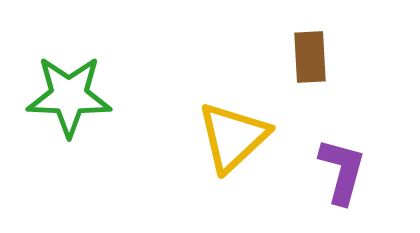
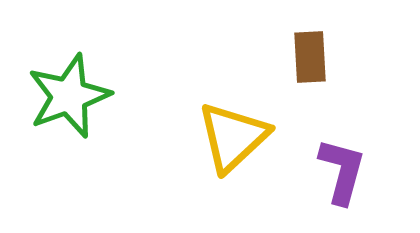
green star: rotated 22 degrees counterclockwise
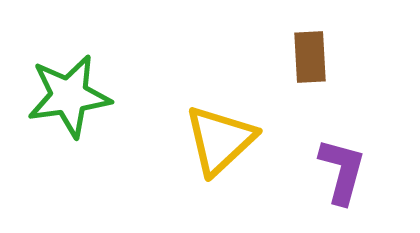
green star: rotated 12 degrees clockwise
yellow triangle: moved 13 px left, 3 px down
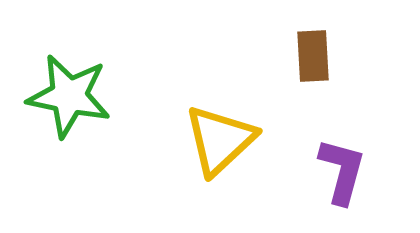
brown rectangle: moved 3 px right, 1 px up
green star: rotated 20 degrees clockwise
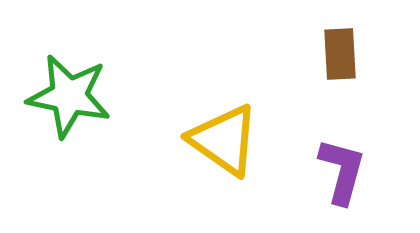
brown rectangle: moved 27 px right, 2 px up
yellow triangle: moved 4 px right; rotated 42 degrees counterclockwise
